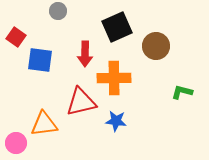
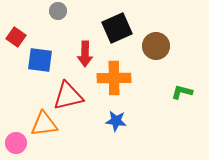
black square: moved 1 px down
red triangle: moved 13 px left, 6 px up
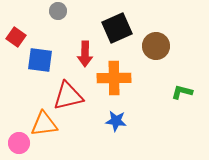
pink circle: moved 3 px right
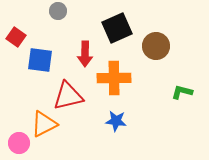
orange triangle: rotated 20 degrees counterclockwise
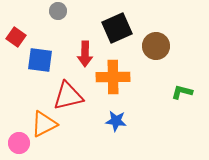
orange cross: moved 1 px left, 1 px up
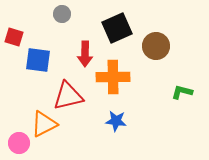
gray circle: moved 4 px right, 3 px down
red square: moved 2 px left; rotated 18 degrees counterclockwise
blue square: moved 2 px left
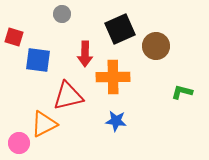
black square: moved 3 px right, 1 px down
